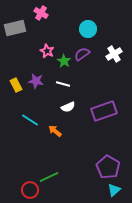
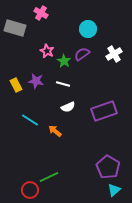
gray rectangle: rotated 30 degrees clockwise
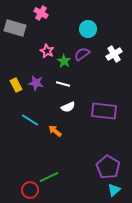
purple star: moved 2 px down
purple rectangle: rotated 25 degrees clockwise
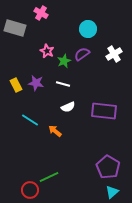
green star: rotated 16 degrees clockwise
cyan triangle: moved 2 px left, 2 px down
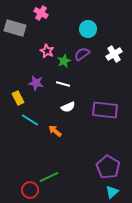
yellow rectangle: moved 2 px right, 13 px down
purple rectangle: moved 1 px right, 1 px up
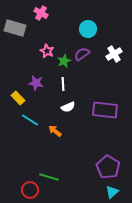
white line: rotated 72 degrees clockwise
yellow rectangle: rotated 16 degrees counterclockwise
green line: rotated 42 degrees clockwise
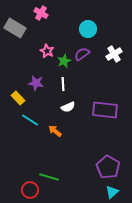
gray rectangle: rotated 15 degrees clockwise
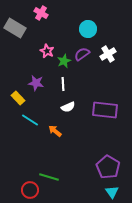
white cross: moved 6 px left
cyan triangle: rotated 24 degrees counterclockwise
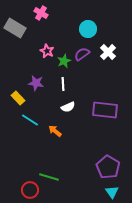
white cross: moved 2 px up; rotated 14 degrees counterclockwise
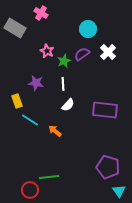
yellow rectangle: moved 1 px left, 3 px down; rotated 24 degrees clockwise
white semicircle: moved 2 px up; rotated 24 degrees counterclockwise
purple pentagon: rotated 15 degrees counterclockwise
green line: rotated 24 degrees counterclockwise
cyan triangle: moved 7 px right, 1 px up
